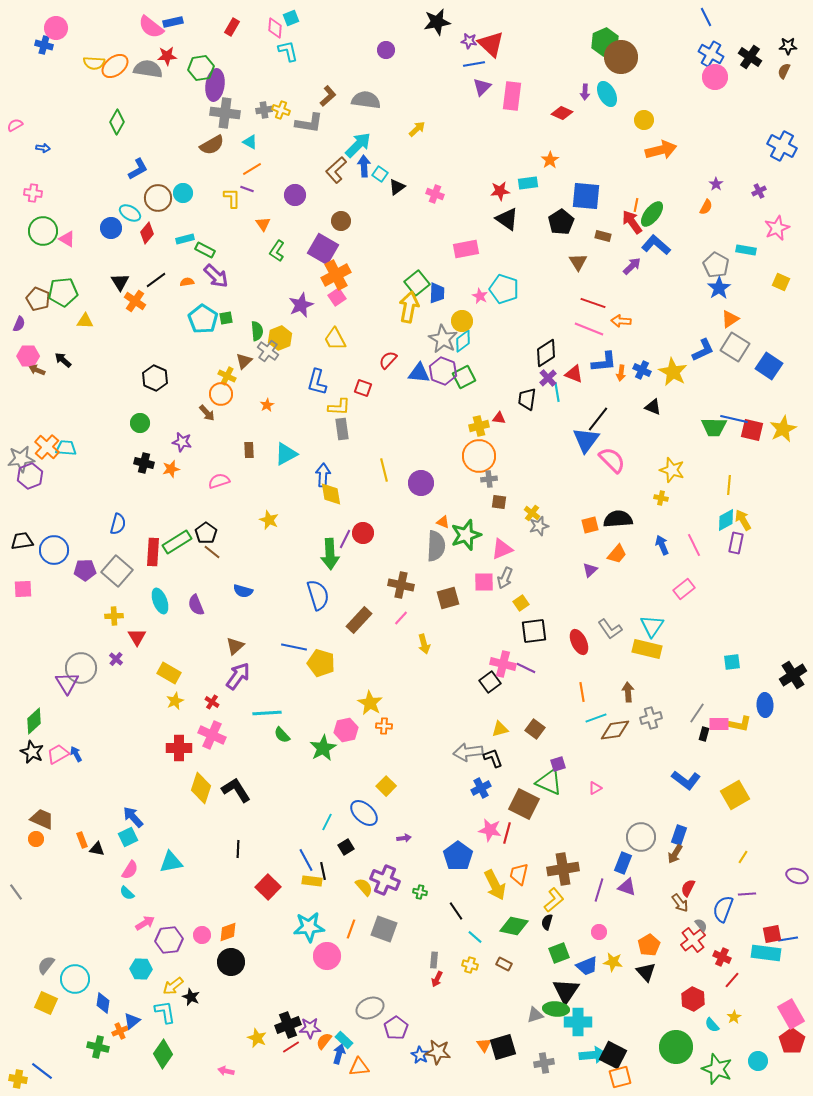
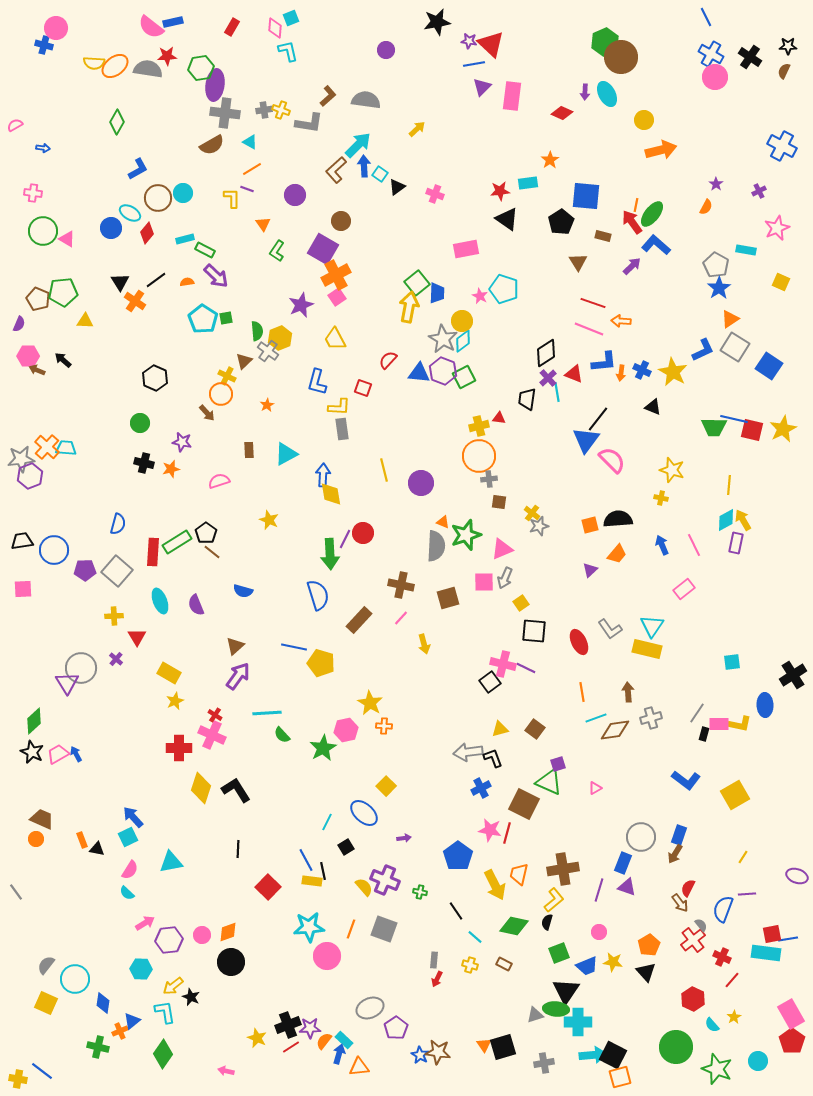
black square at (534, 631): rotated 12 degrees clockwise
red cross at (212, 702): moved 3 px right, 13 px down
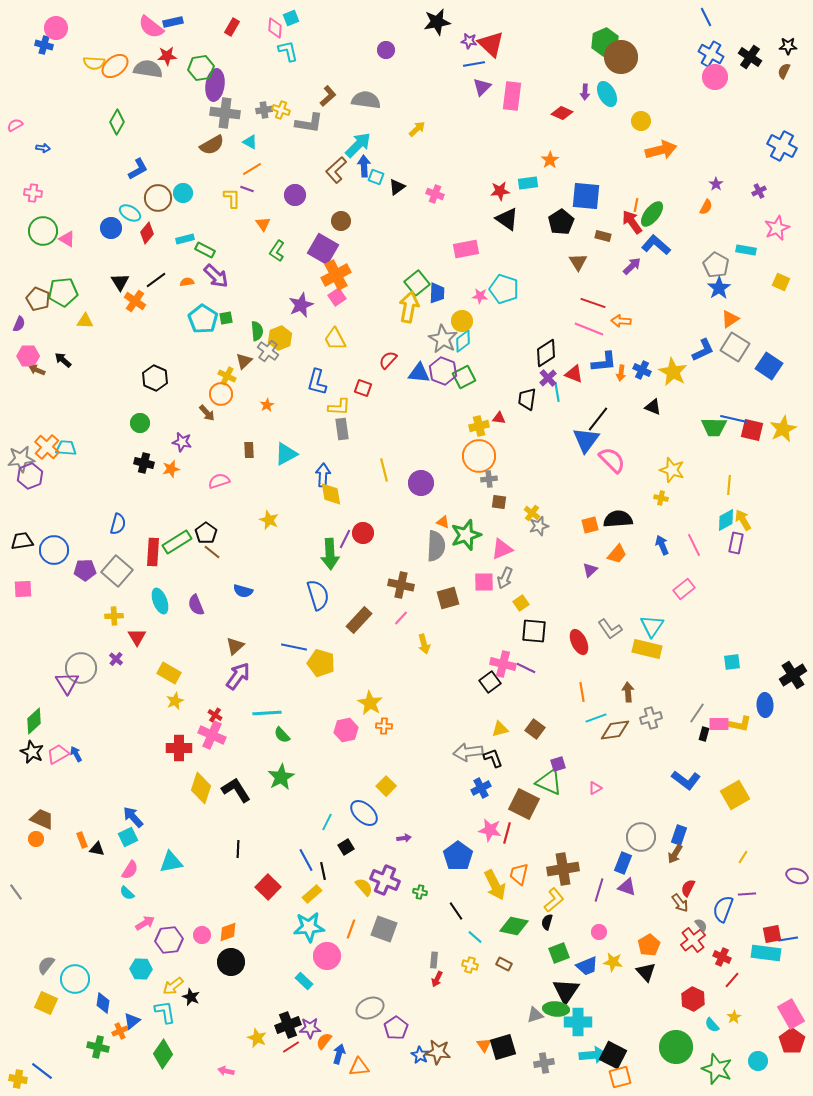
yellow circle at (644, 120): moved 3 px left, 1 px down
cyan square at (380, 174): moved 4 px left, 3 px down; rotated 14 degrees counterclockwise
pink star at (480, 296): rotated 21 degrees counterclockwise
green star at (323, 748): moved 42 px left, 29 px down
yellow rectangle at (312, 881): moved 13 px down; rotated 48 degrees counterclockwise
cyan rectangle at (344, 1040): moved 40 px left, 59 px up
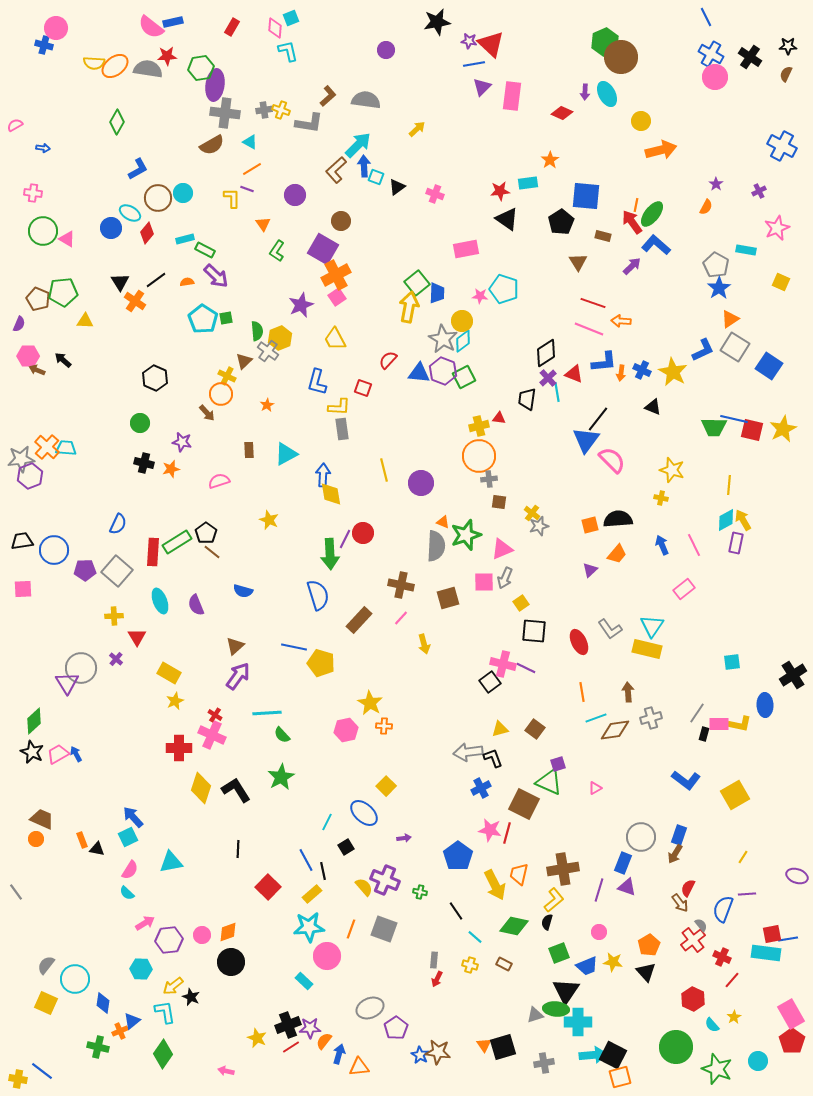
brown semicircle at (784, 71): moved 2 px right, 3 px down
blue semicircle at (118, 524): rotated 10 degrees clockwise
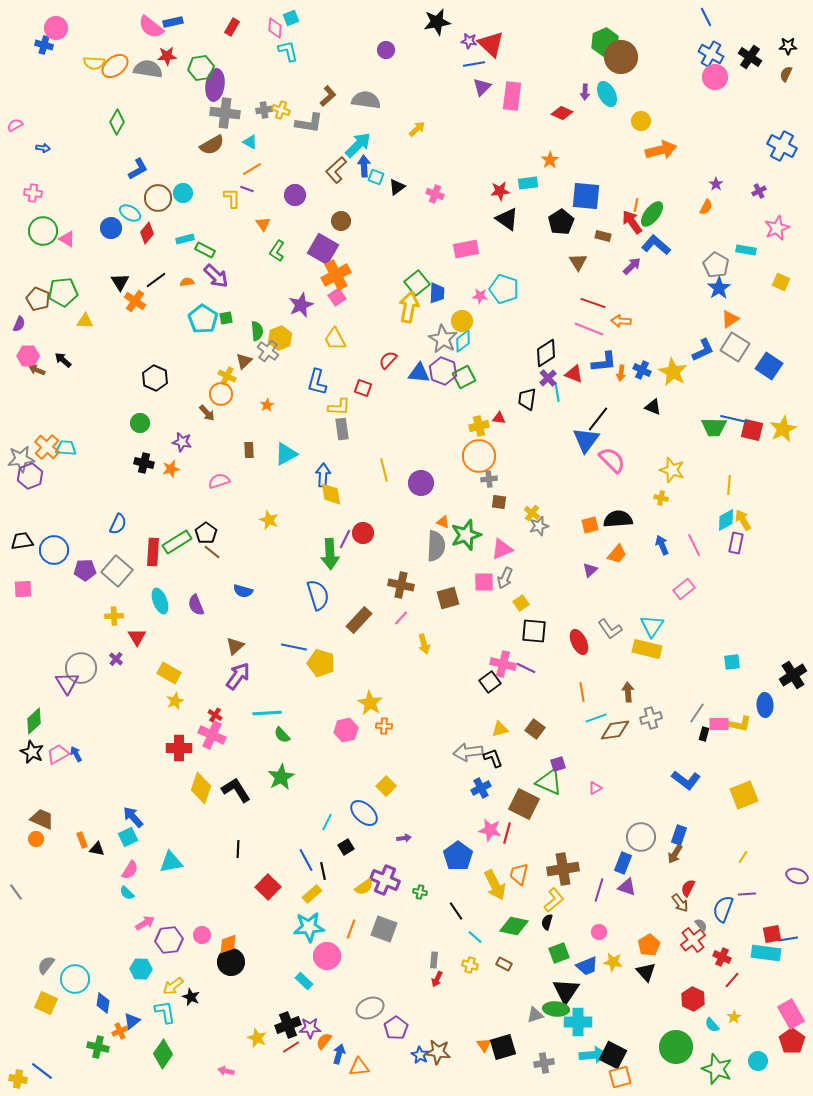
yellow square at (735, 795): moved 9 px right; rotated 8 degrees clockwise
yellow semicircle at (364, 887): rotated 96 degrees clockwise
orange diamond at (228, 932): moved 12 px down
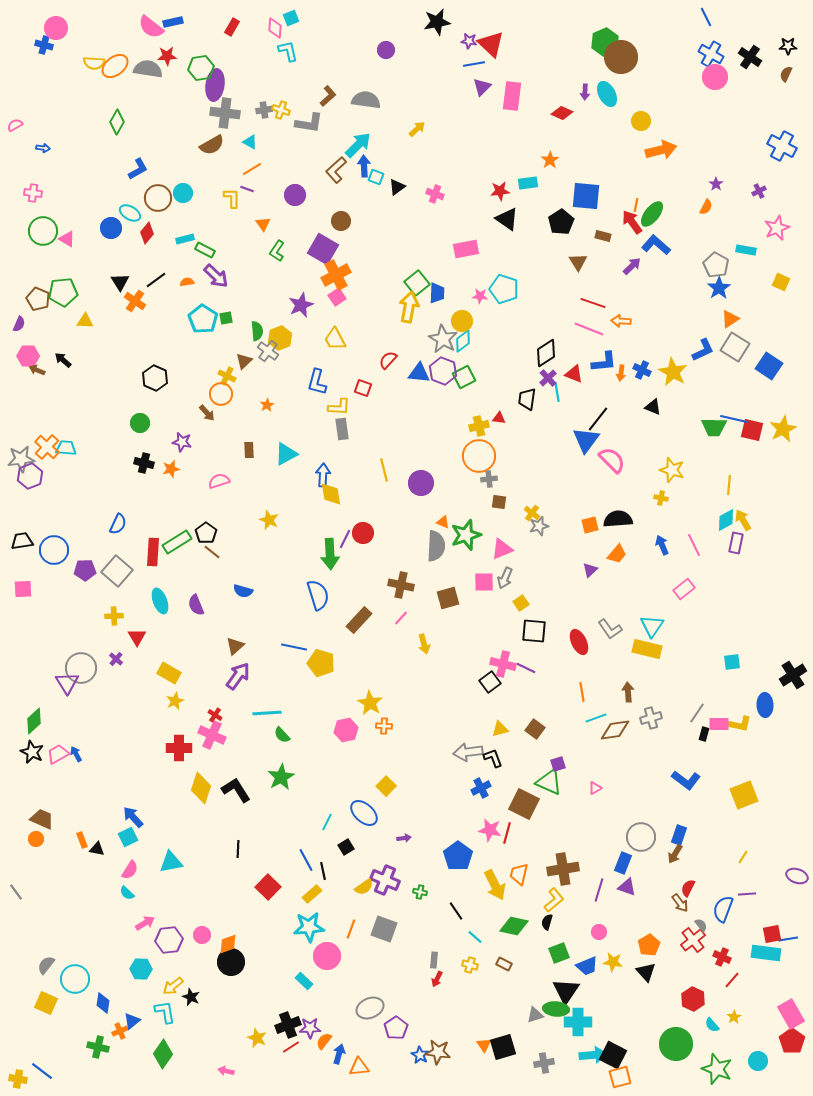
green circle at (676, 1047): moved 3 px up
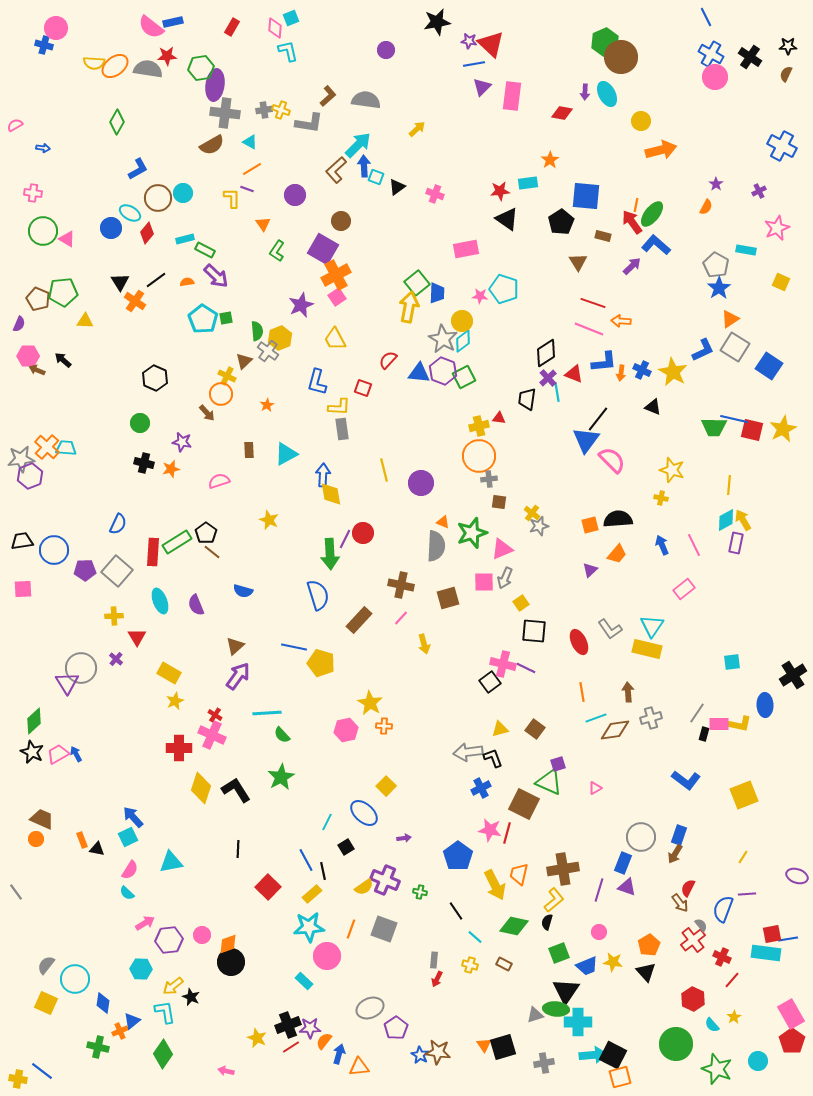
red diamond at (562, 113): rotated 15 degrees counterclockwise
green star at (466, 535): moved 6 px right, 2 px up
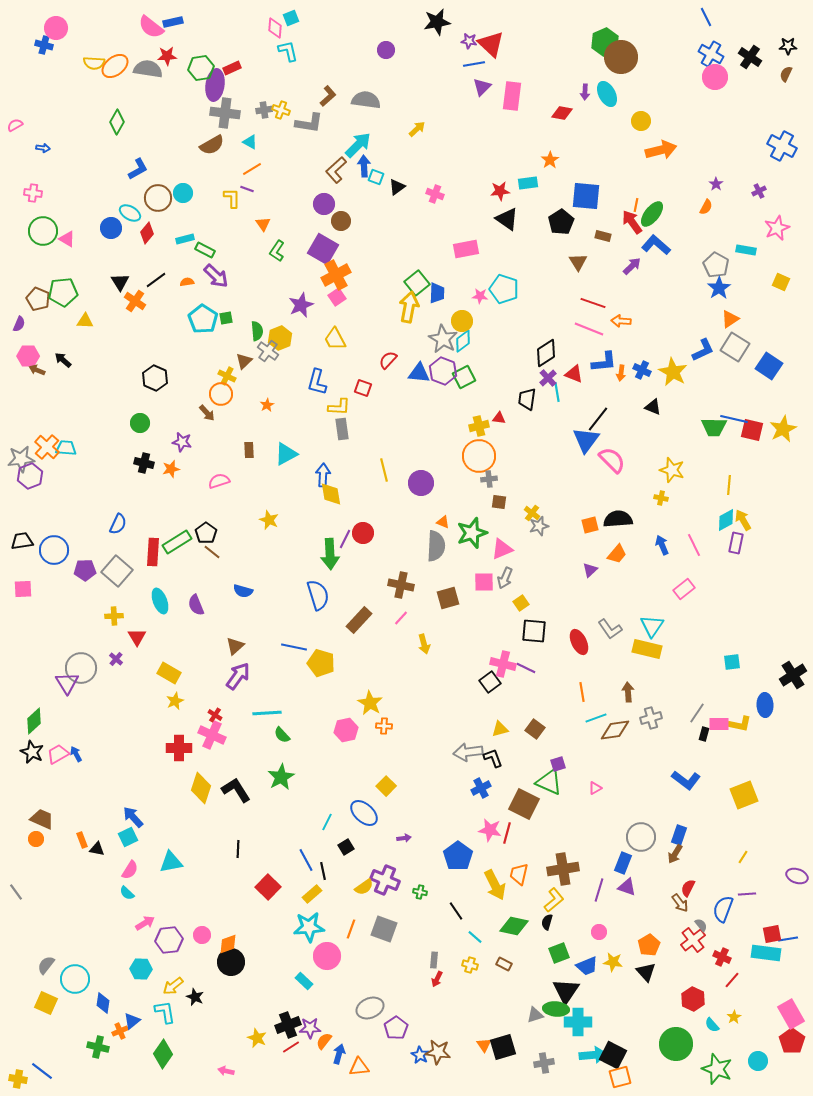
red rectangle at (232, 27): moved 41 px down; rotated 36 degrees clockwise
purple circle at (295, 195): moved 29 px right, 9 px down
black star at (191, 997): moved 4 px right
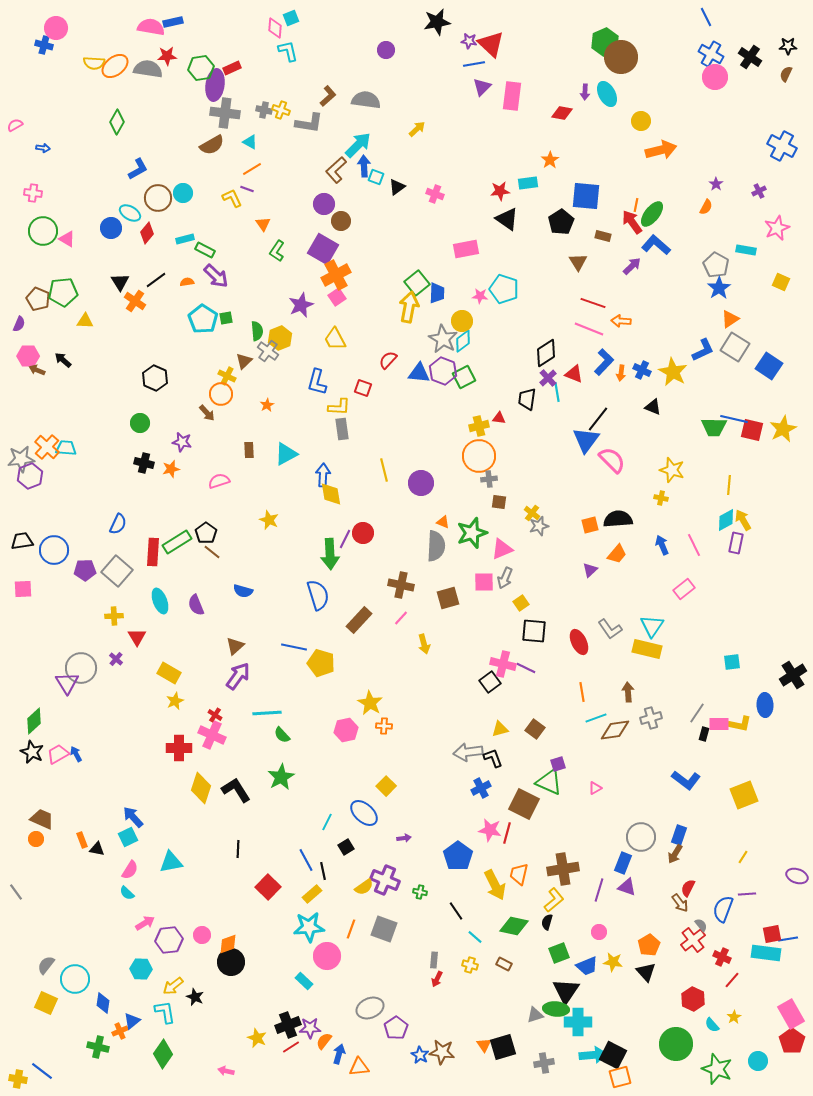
pink semicircle at (151, 27): rotated 152 degrees clockwise
gray cross at (264, 110): rotated 21 degrees clockwise
yellow L-shape at (232, 198): rotated 25 degrees counterclockwise
blue L-shape at (604, 362): rotated 40 degrees counterclockwise
brown star at (438, 1052): moved 4 px right
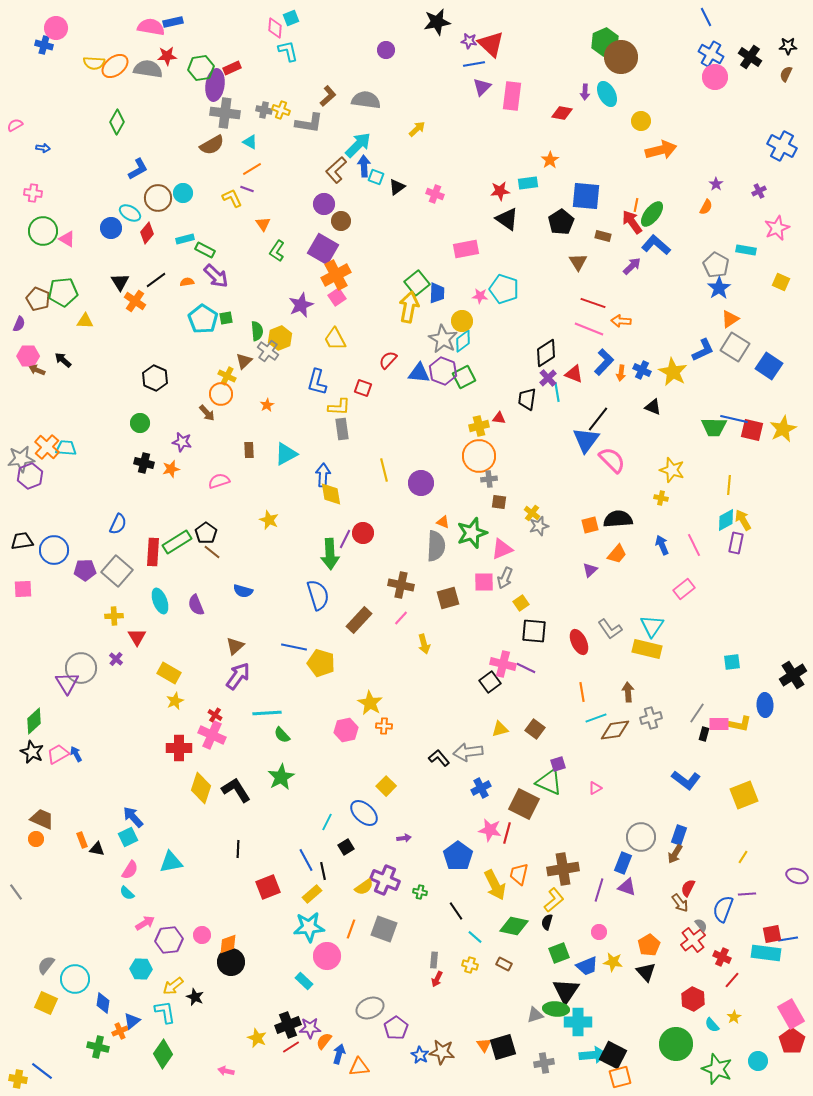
black L-shape at (493, 758): moved 54 px left; rotated 20 degrees counterclockwise
red square at (268, 887): rotated 25 degrees clockwise
